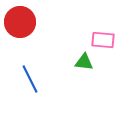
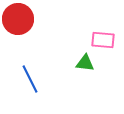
red circle: moved 2 px left, 3 px up
green triangle: moved 1 px right, 1 px down
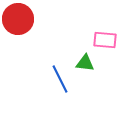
pink rectangle: moved 2 px right
blue line: moved 30 px right
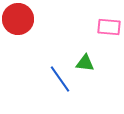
pink rectangle: moved 4 px right, 13 px up
blue line: rotated 8 degrees counterclockwise
